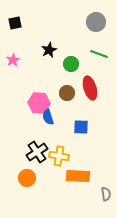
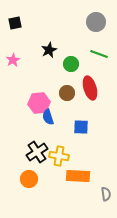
pink hexagon: rotated 10 degrees counterclockwise
orange circle: moved 2 px right, 1 px down
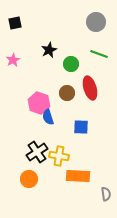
pink hexagon: rotated 25 degrees clockwise
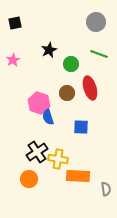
yellow cross: moved 1 px left, 3 px down
gray semicircle: moved 5 px up
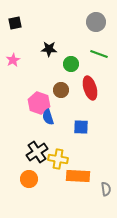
black star: moved 1 px up; rotated 28 degrees clockwise
brown circle: moved 6 px left, 3 px up
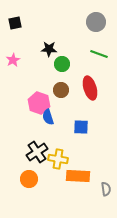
green circle: moved 9 px left
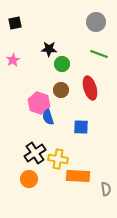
black cross: moved 2 px left, 1 px down
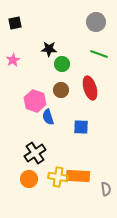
pink hexagon: moved 4 px left, 2 px up
yellow cross: moved 18 px down
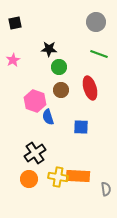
green circle: moved 3 px left, 3 px down
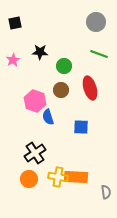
black star: moved 9 px left, 3 px down
green circle: moved 5 px right, 1 px up
orange rectangle: moved 2 px left, 1 px down
gray semicircle: moved 3 px down
